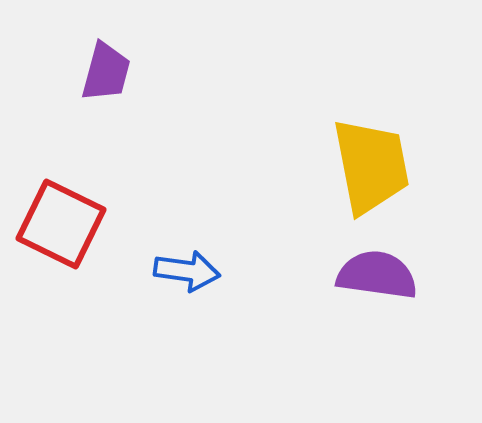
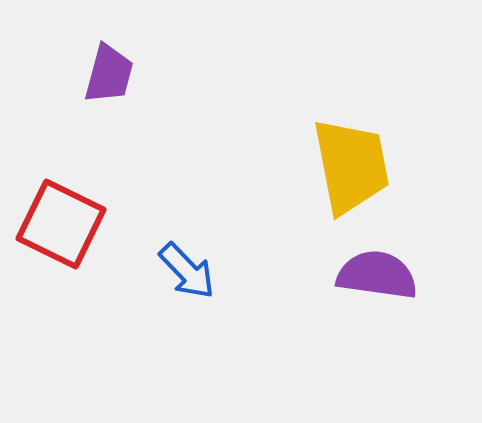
purple trapezoid: moved 3 px right, 2 px down
yellow trapezoid: moved 20 px left
blue arrow: rotated 38 degrees clockwise
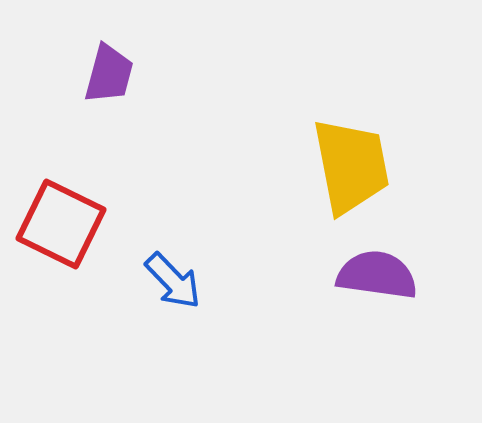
blue arrow: moved 14 px left, 10 px down
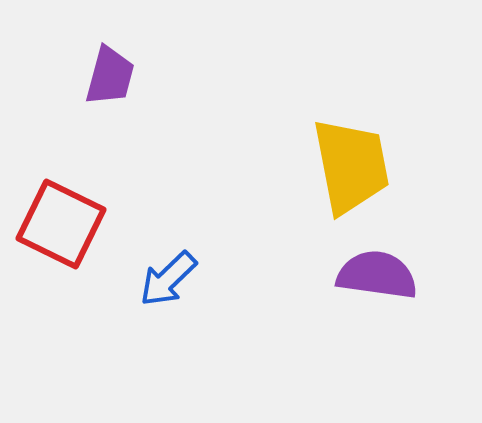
purple trapezoid: moved 1 px right, 2 px down
blue arrow: moved 5 px left, 2 px up; rotated 90 degrees clockwise
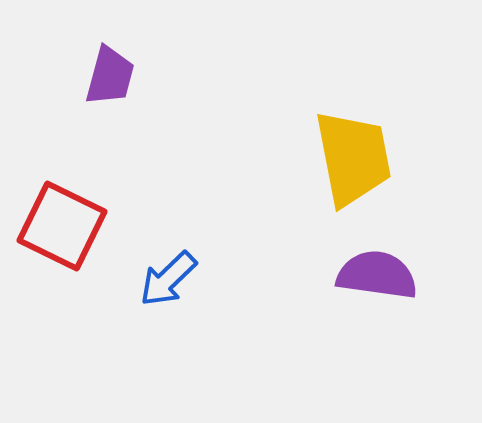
yellow trapezoid: moved 2 px right, 8 px up
red square: moved 1 px right, 2 px down
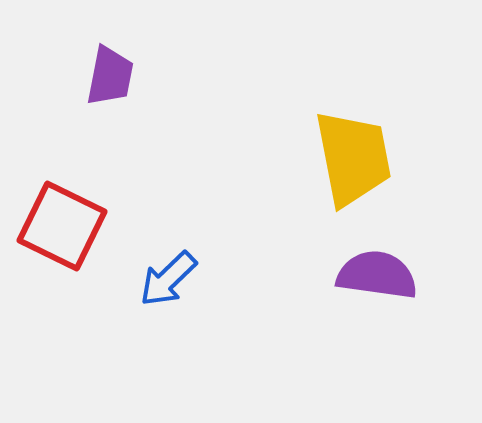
purple trapezoid: rotated 4 degrees counterclockwise
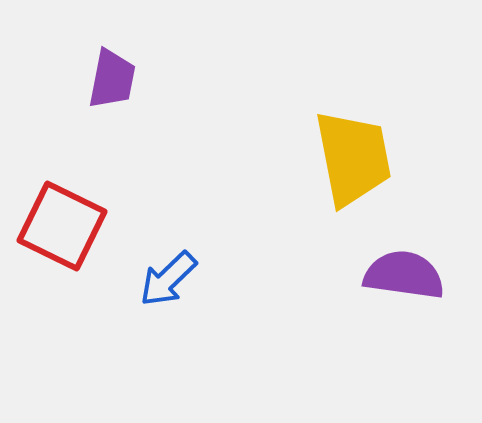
purple trapezoid: moved 2 px right, 3 px down
purple semicircle: moved 27 px right
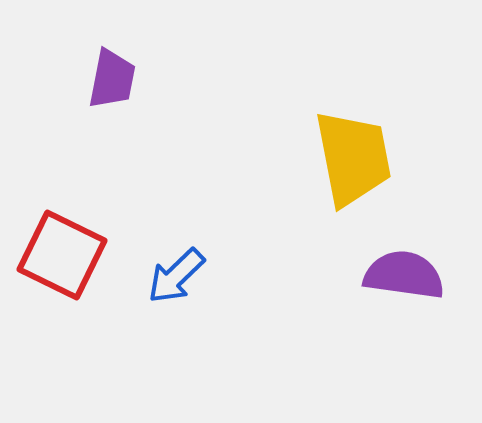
red square: moved 29 px down
blue arrow: moved 8 px right, 3 px up
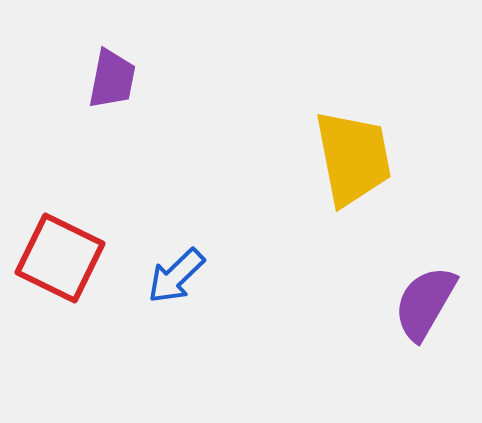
red square: moved 2 px left, 3 px down
purple semicircle: moved 21 px right, 28 px down; rotated 68 degrees counterclockwise
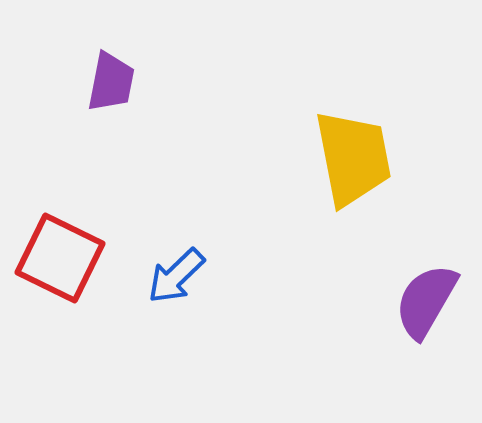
purple trapezoid: moved 1 px left, 3 px down
purple semicircle: moved 1 px right, 2 px up
